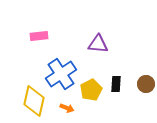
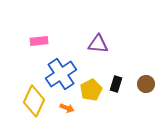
pink rectangle: moved 5 px down
black rectangle: rotated 14 degrees clockwise
yellow diamond: rotated 12 degrees clockwise
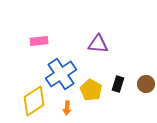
black rectangle: moved 2 px right
yellow pentagon: rotated 15 degrees counterclockwise
yellow diamond: rotated 32 degrees clockwise
orange arrow: rotated 72 degrees clockwise
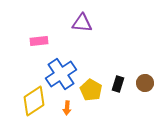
purple triangle: moved 16 px left, 21 px up
brown circle: moved 1 px left, 1 px up
